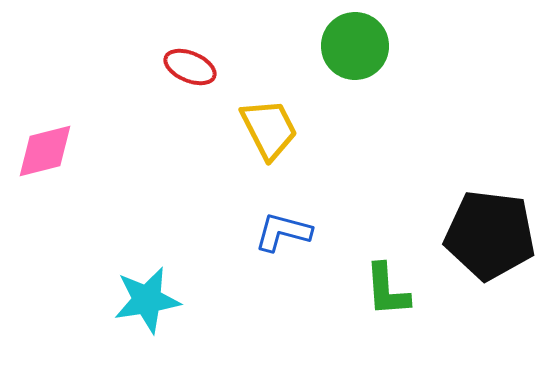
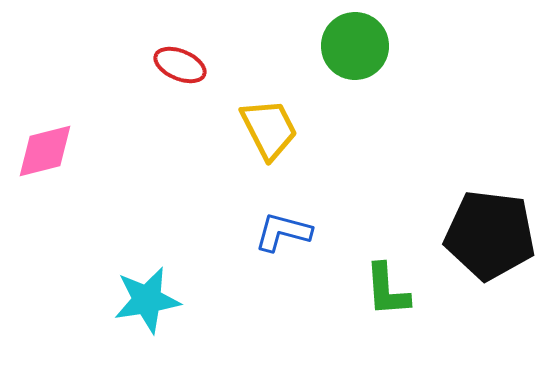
red ellipse: moved 10 px left, 2 px up
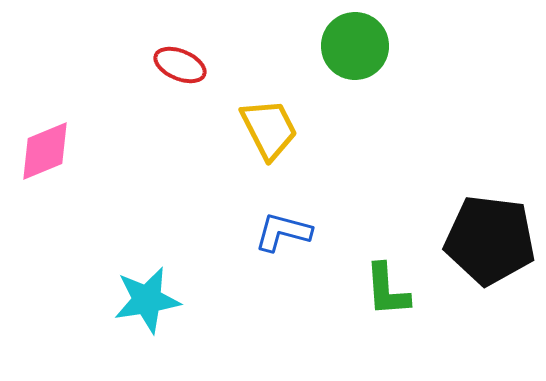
pink diamond: rotated 8 degrees counterclockwise
black pentagon: moved 5 px down
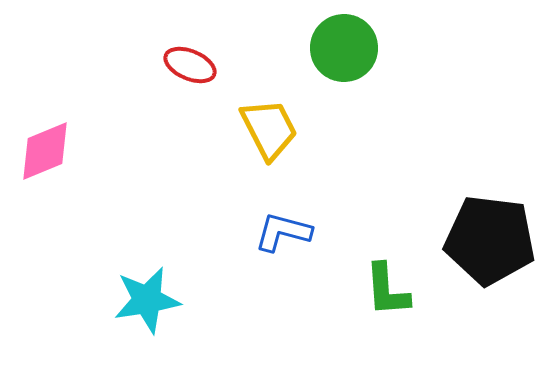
green circle: moved 11 px left, 2 px down
red ellipse: moved 10 px right
